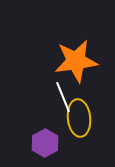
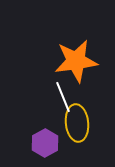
yellow ellipse: moved 2 px left, 5 px down
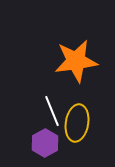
white line: moved 11 px left, 14 px down
yellow ellipse: rotated 15 degrees clockwise
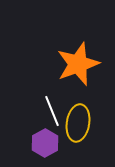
orange star: moved 2 px right, 3 px down; rotated 12 degrees counterclockwise
yellow ellipse: moved 1 px right
